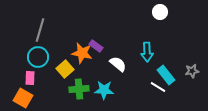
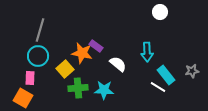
cyan circle: moved 1 px up
green cross: moved 1 px left, 1 px up
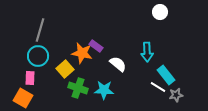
gray star: moved 16 px left, 24 px down
green cross: rotated 24 degrees clockwise
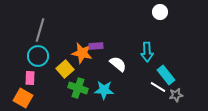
purple rectangle: rotated 40 degrees counterclockwise
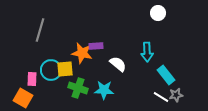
white circle: moved 2 px left, 1 px down
cyan circle: moved 13 px right, 14 px down
yellow square: rotated 36 degrees clockwise
pink rectangle: moved 2 px right, 1 px down
white line: moved 3 px right, 10 px down
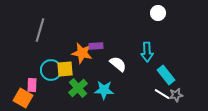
pink rectangle: moved 6 px down
green cross: rotated 30 degrees clockwise
white line: moved 1 px right, 3 px up
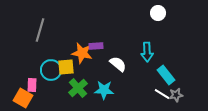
yellow square: moved 1 px right, 2 px up
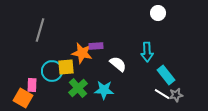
cyan circle: moved 1 px right, 1 px down
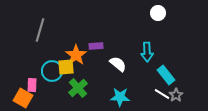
orange star: moved 6 px left, 2 px down; rotated 25 degrees clockwise
cyan star: moved 16 px right, 7 px down
gray star: rotated 24 degrees counterclockwise
